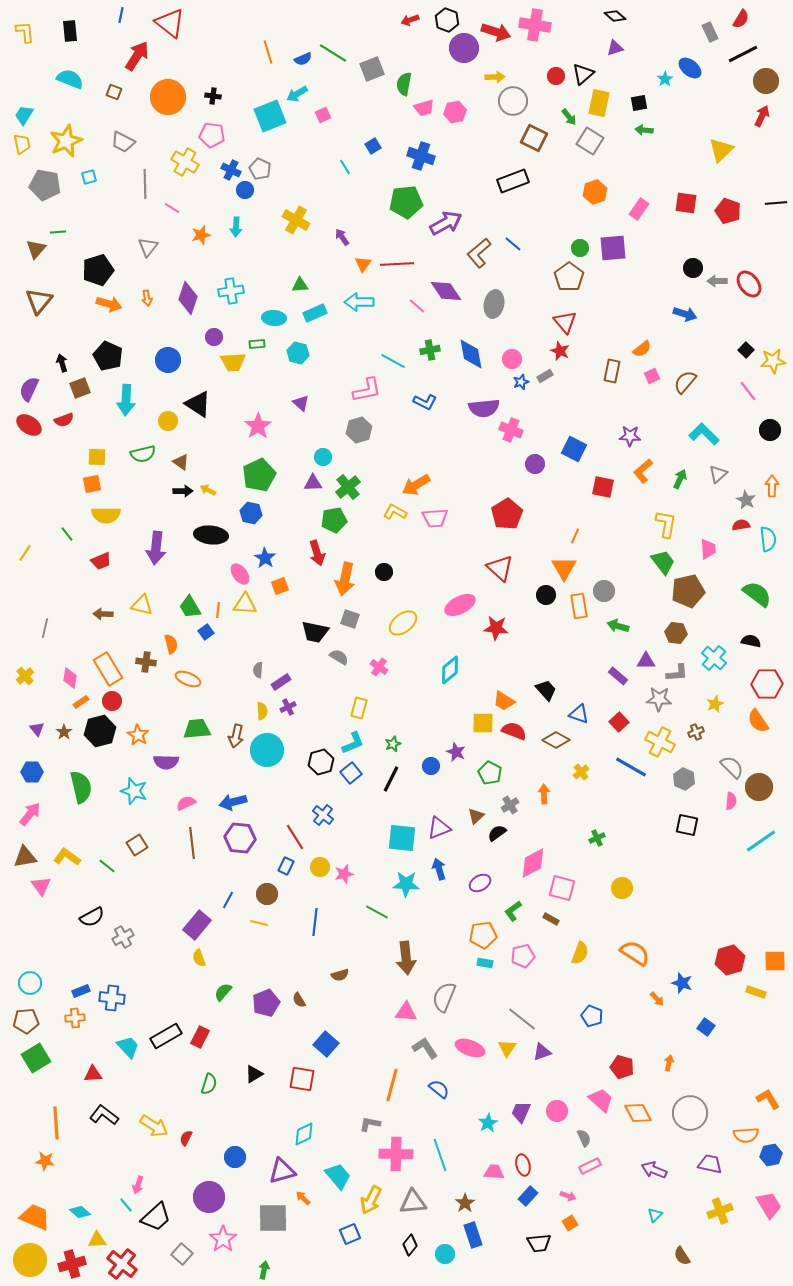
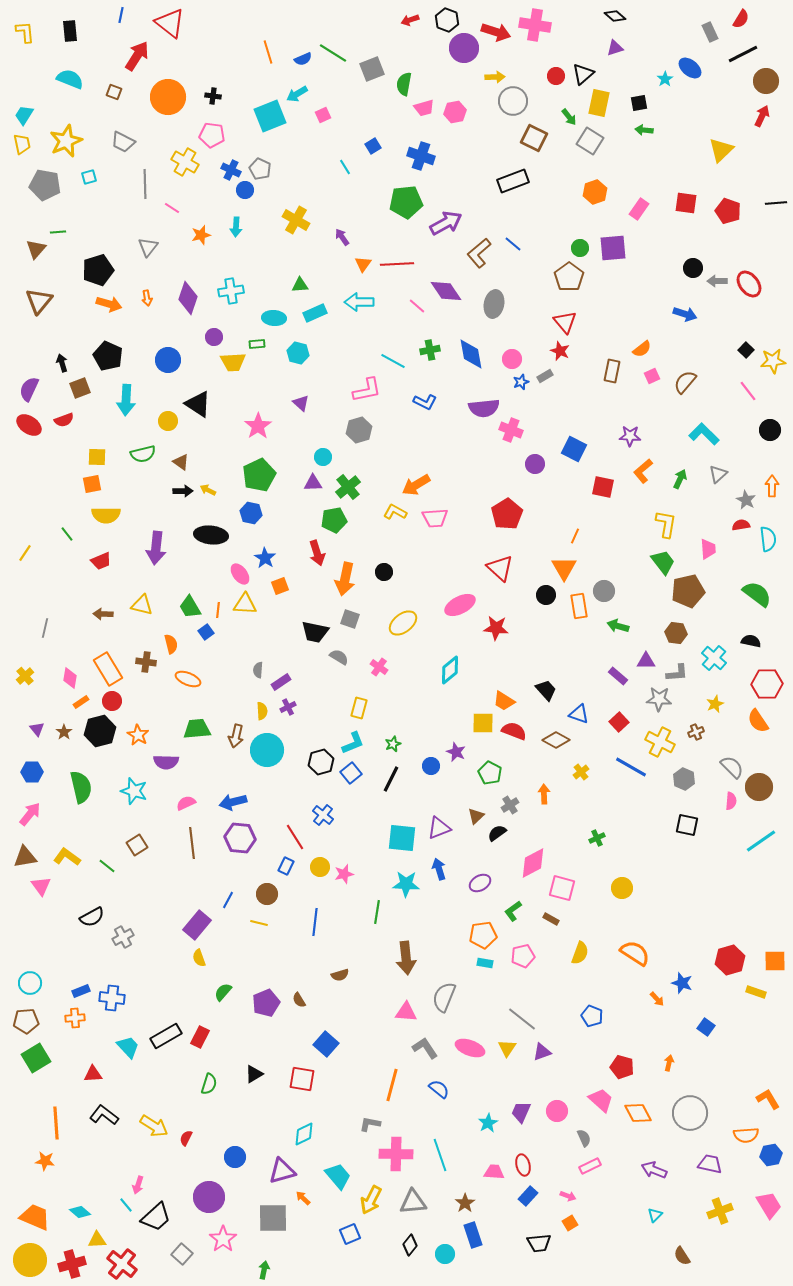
green line at (377, 912): rotated 70 degrees clockwise
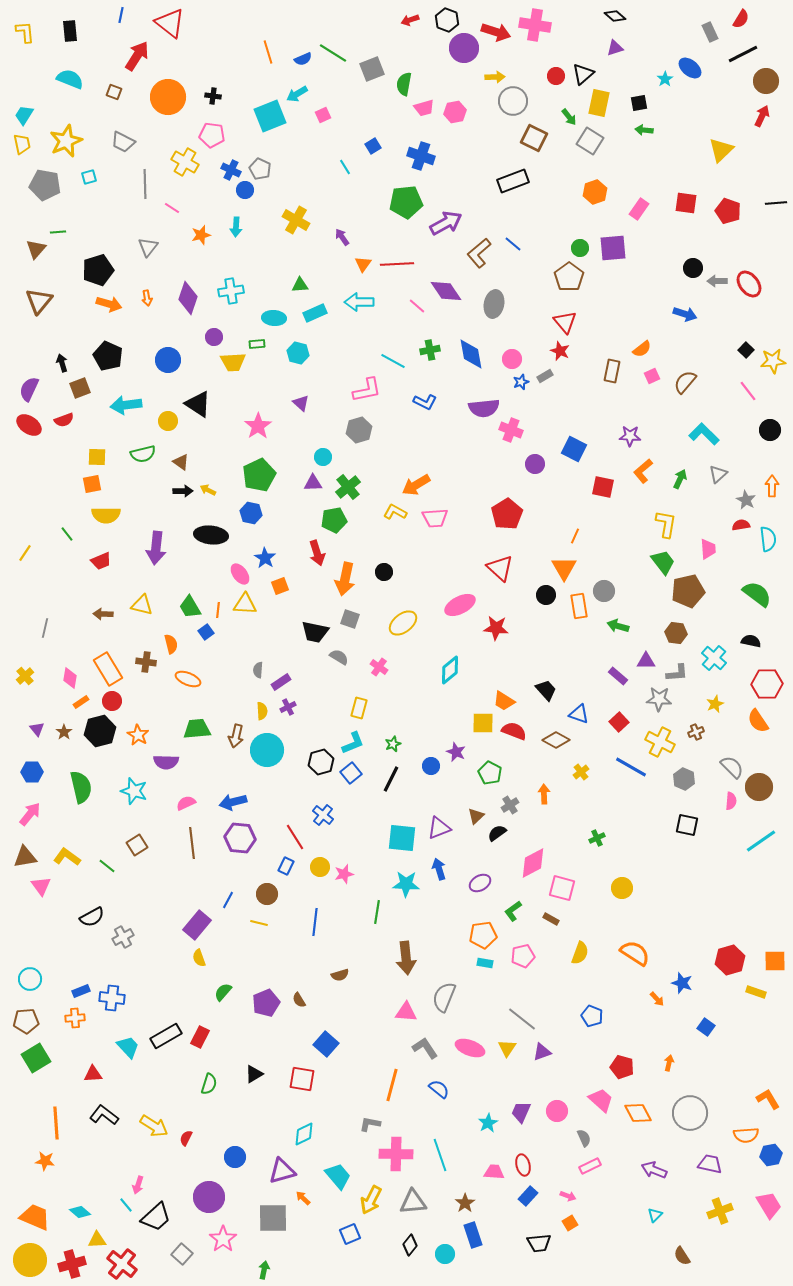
cyan arrow at (126, 400): moved 5 px down; rotated 80 degrees clockwise
cyan circle at (30, 983): moved 4 px up
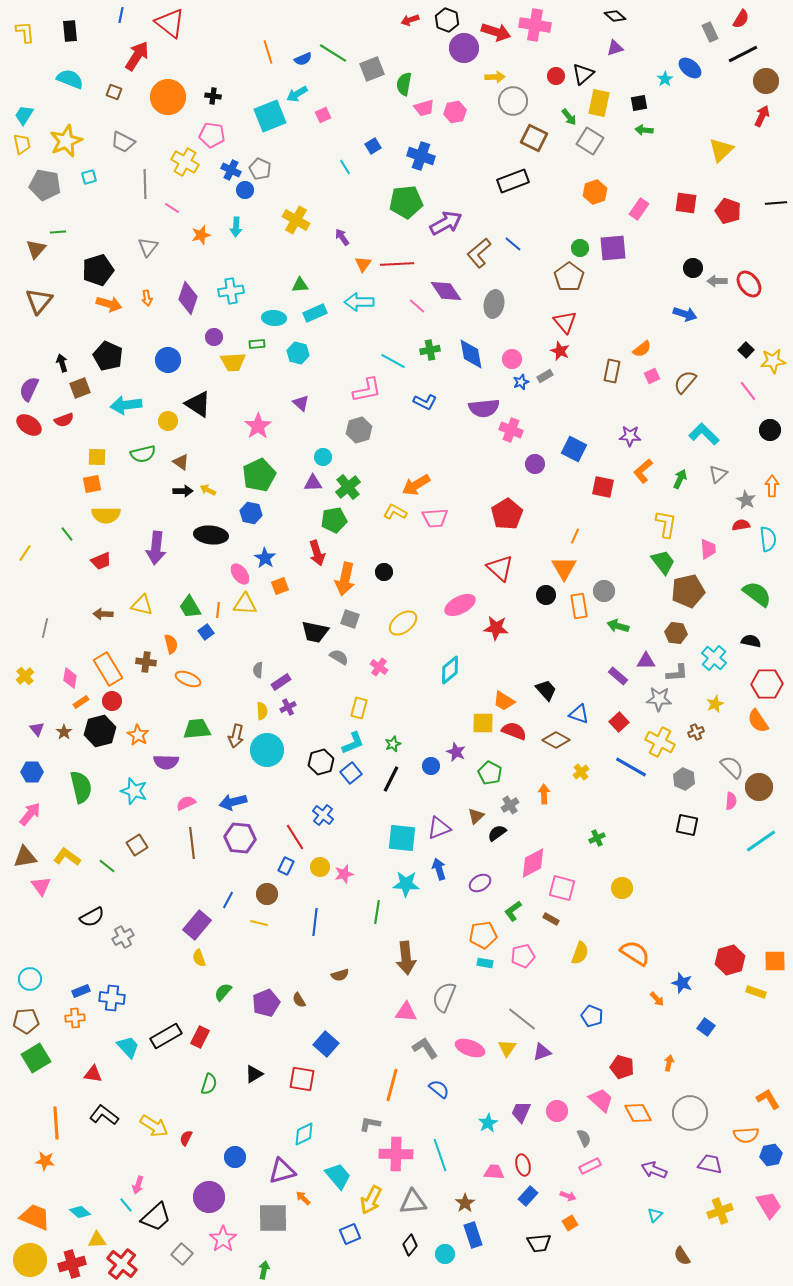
red triangle at (93, 1074): rotated 12 degrees clockwise
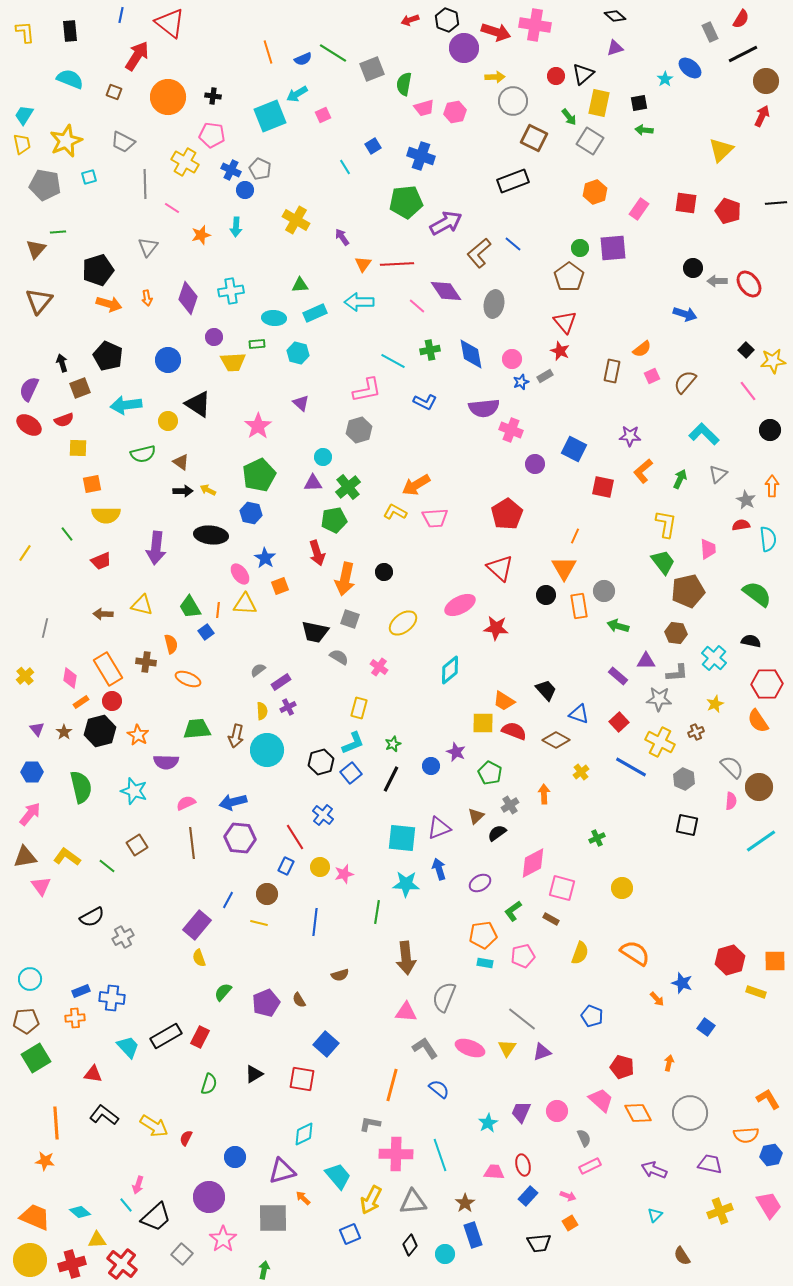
yellow square at (97, 457): moved 19 px left, 9 px up
gray semicircle at (258, 670): rotated 49 degrees clockwise
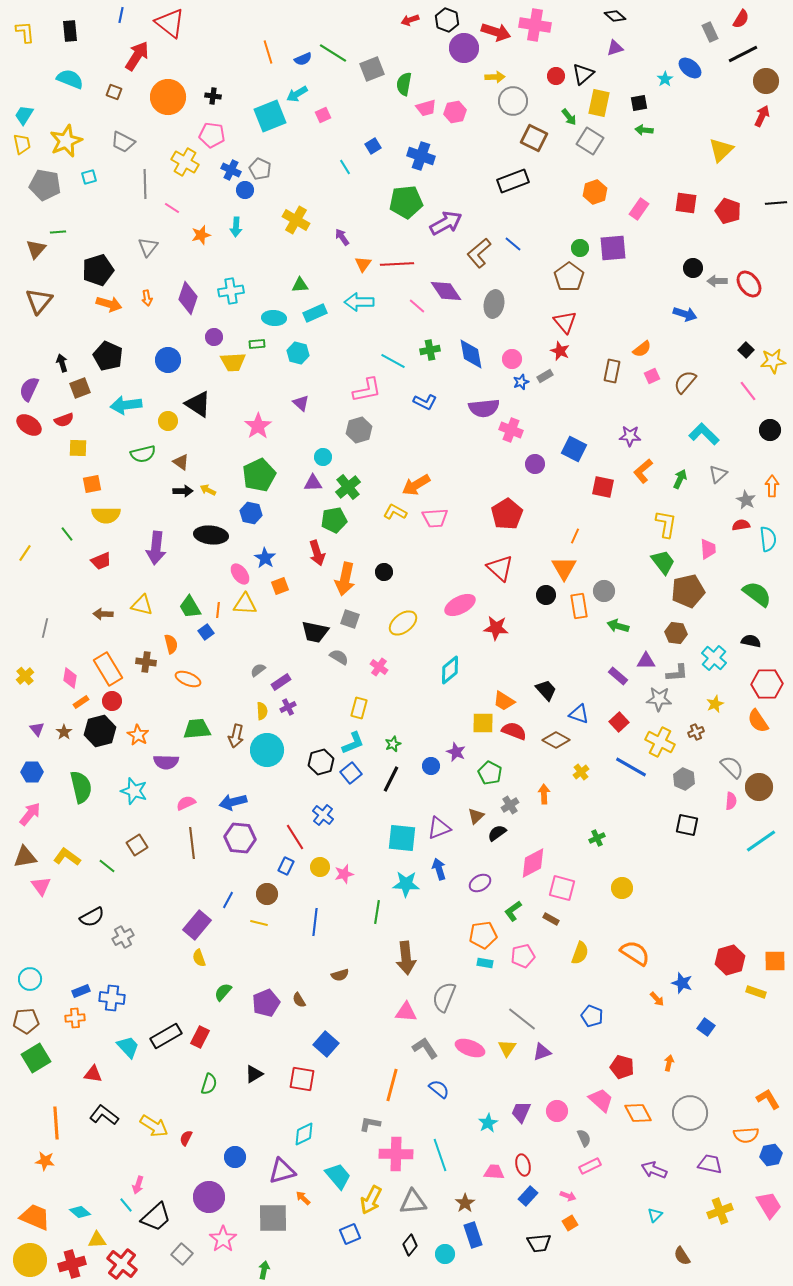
pink trapezoid at (424, 108): moved 2 px right
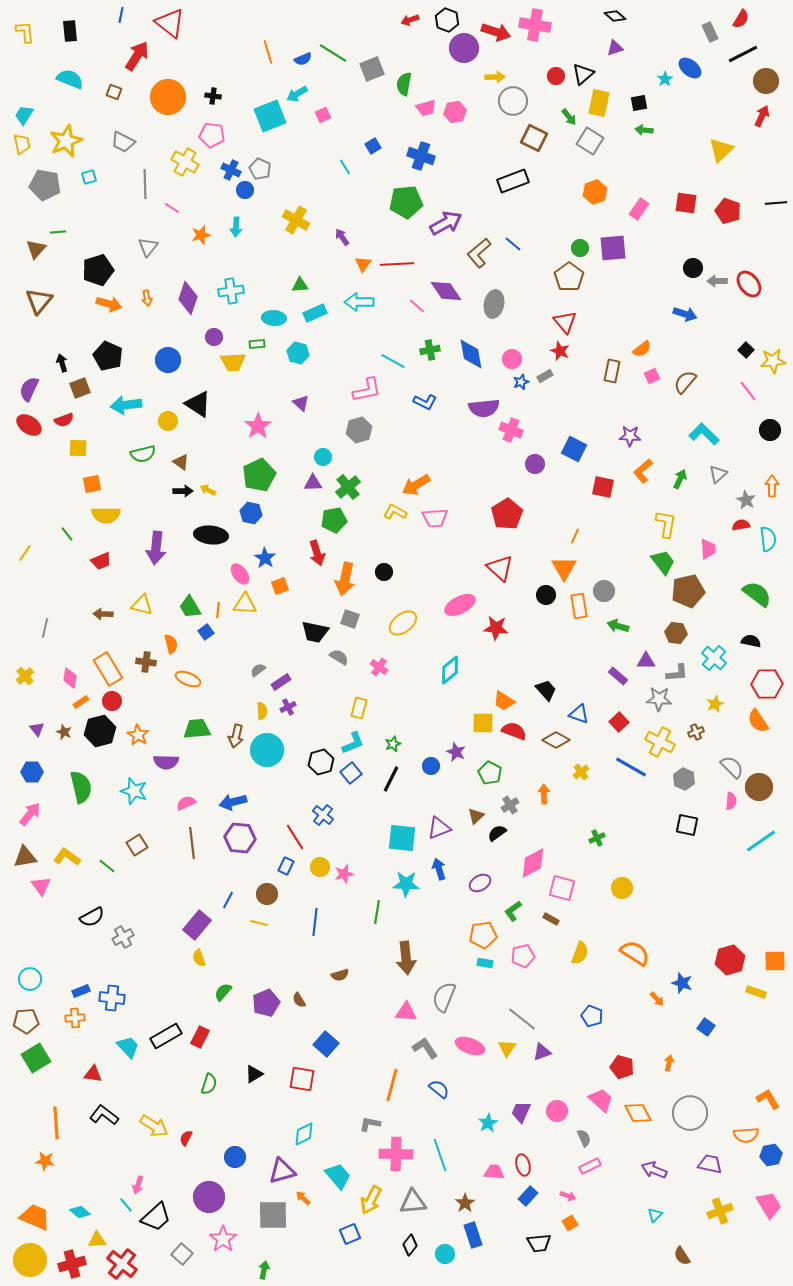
brown star at (64, 732): rotated 14 degrees counterclockwise
pink ellipse at (470, 1048): moved 2 px up
gray square at (273, 1218): moved 3 px up
